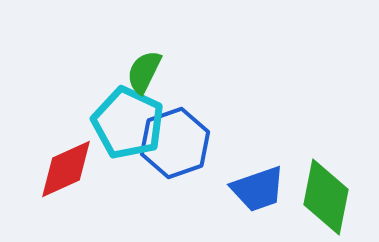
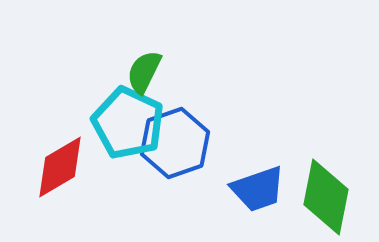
red diamond: moved 6 px left, 2 px up; rotated 6 degrees counterclockwise
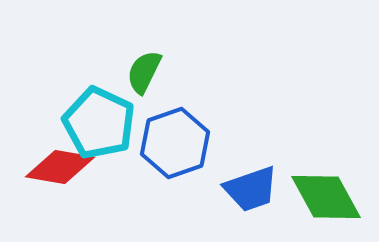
cyan pentagon: moved 29 px left
red diamond: rotated 40 degrees clockwise
blue trapezoid: moved 7 px left
green diamond: rotated 40 degrees counterclockwise
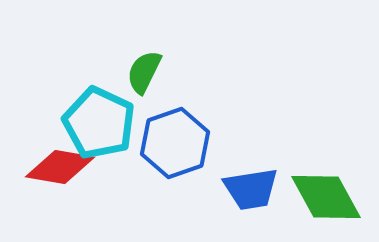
blue trapezoid: rotated 10 degrees clockwise
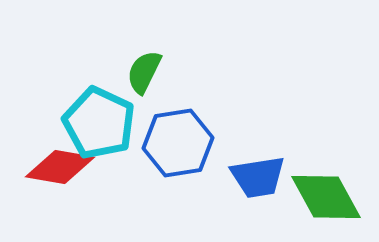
blue hexagon: moved 3 px right; rotated 10 degrees clockwise
blue trapezoid: moved 7 px right, 12 px up
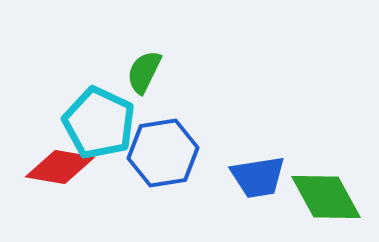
blue hexagon: moved 15 px left, 10 px down
